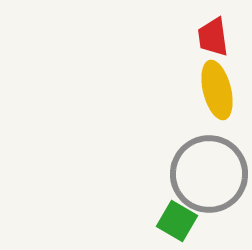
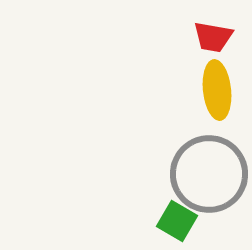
red trapezoid: rotated 72 degrees counterclockwise
yellow ellipse: rotated 8 degrees clockwise
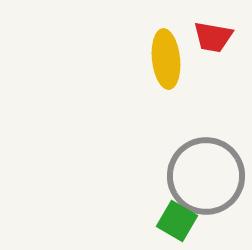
yellow ellipse: moved 51 px left, 31 px up
gray circle: moved 3 px left, 2 px down
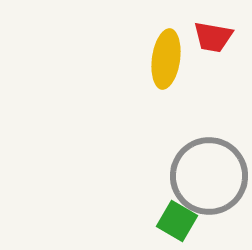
yellow ellipse: rotated 14 degrees clockwise
gray circle: moved 3 px right
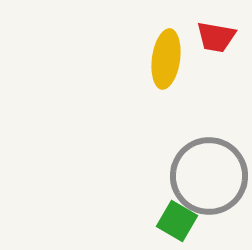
red trapezoid: moved 3 px right
